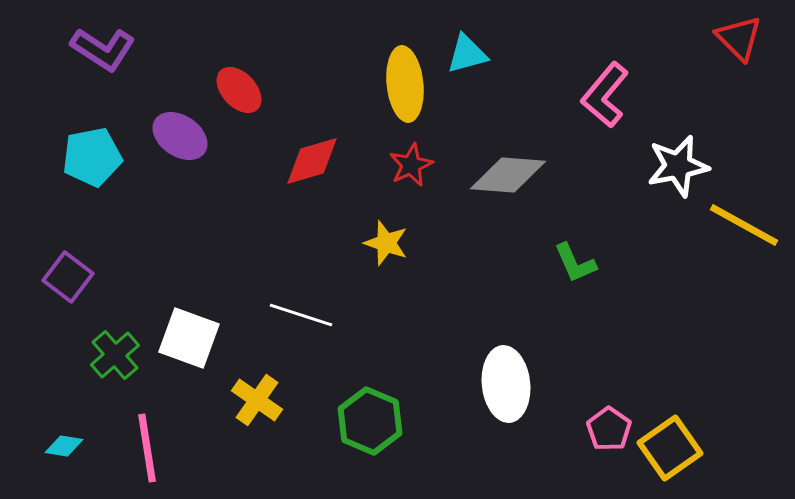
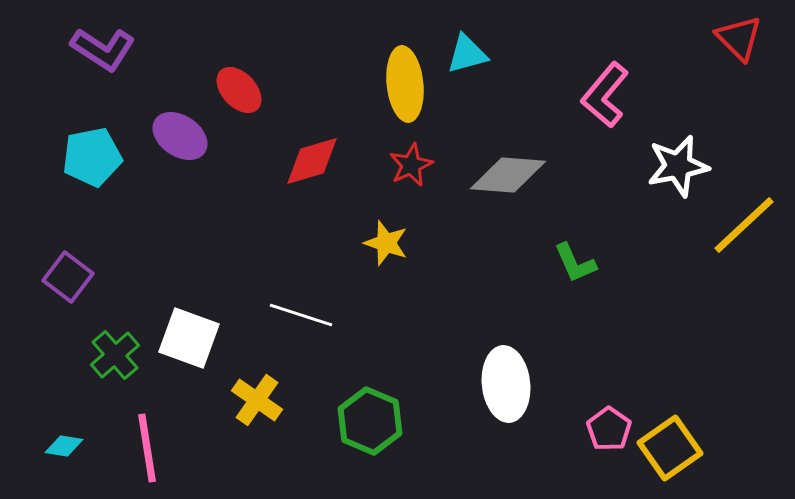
yellow line: rotated 72 degrees counterclockwise
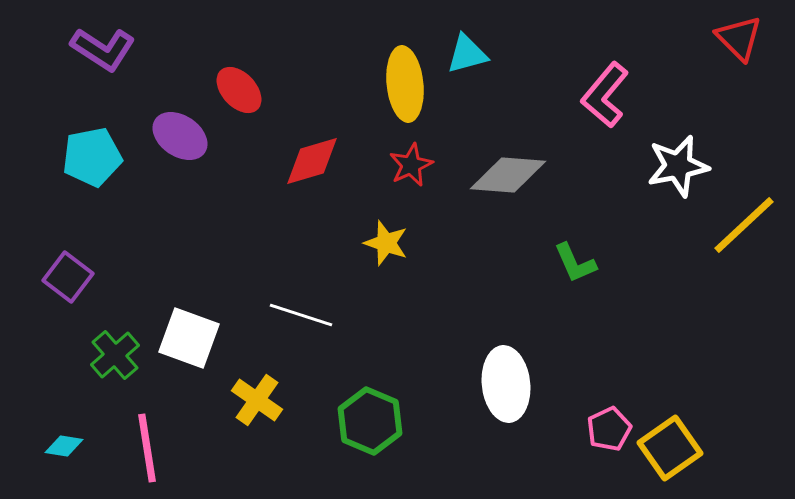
pink pentagon: rotated 12 degrees clockwise
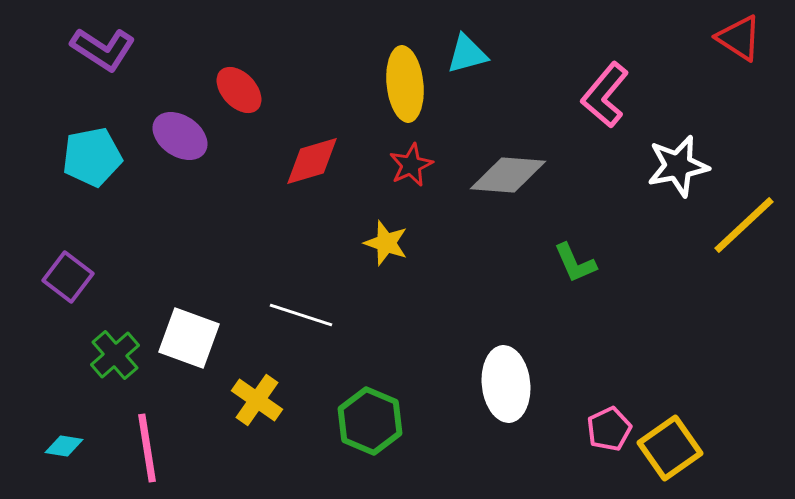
red triangle: rotated 12 degrees counterclockwise
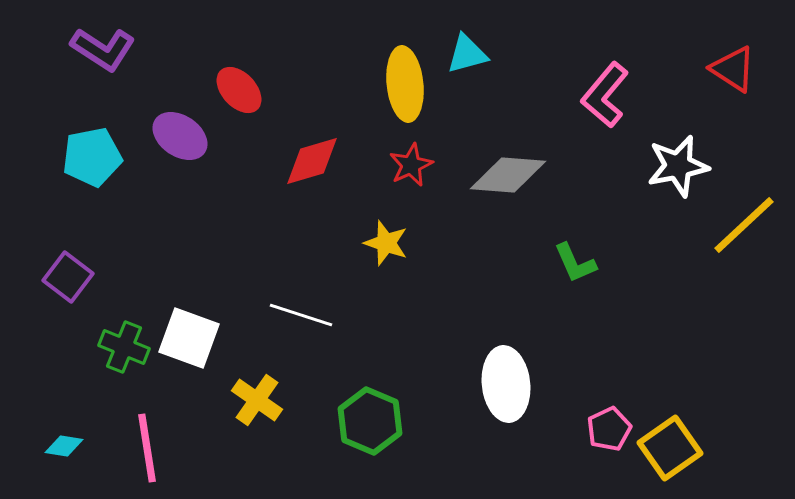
red triangle: moved 6 px left, 31 px down
green cross: moved 9 px right, 8 px up; rotated 27 degrees counterclockwise
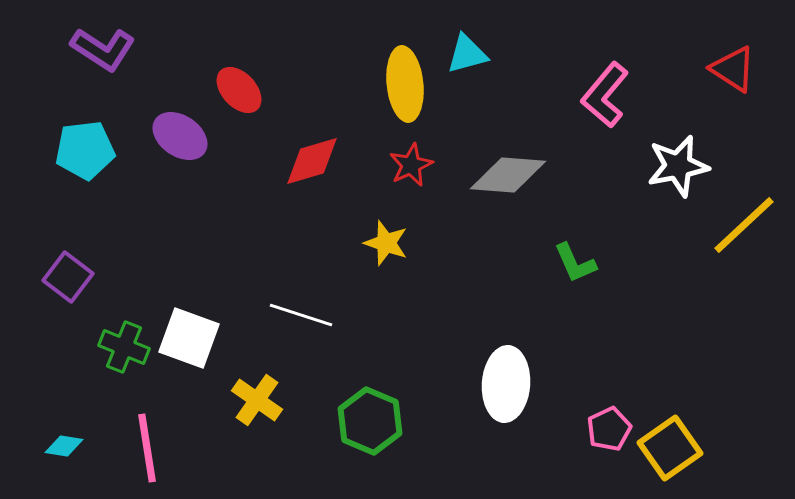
cyan pentagon: moved 7 px left, 7 px up; rotated 4 degrees clockwise
white ellipse: rotated 10 degrees clockwise
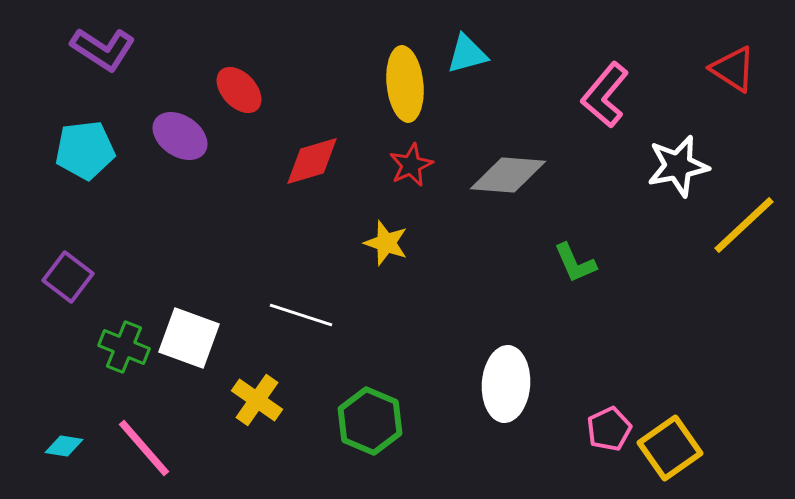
pink line: moved 3 px left; rotated 32 degrees counterclockwise
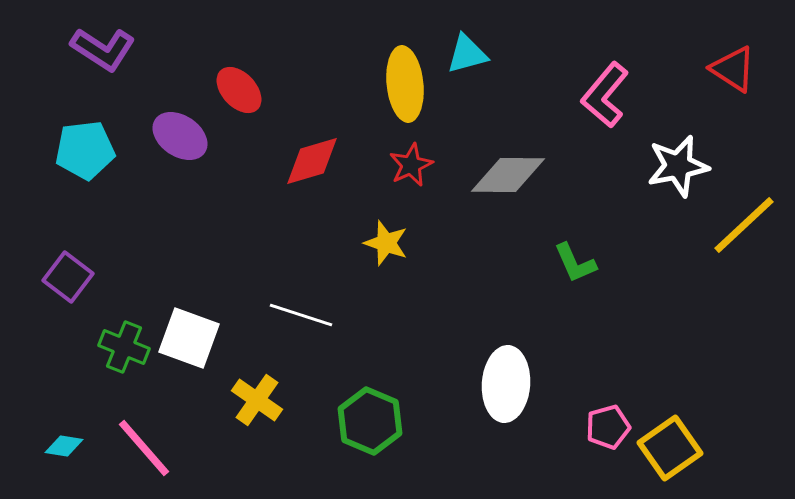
gray diamond: rotated 4 degrees counterclockwise
pink pentagon: moved 1 px left, 2 px up; rotated 9 degrees clockwise
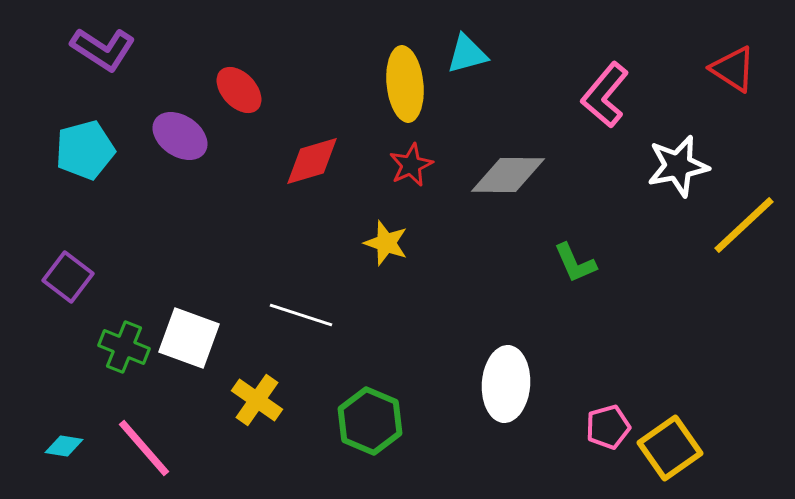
cyan pentagon: rotated 8 degrees counterclockwise
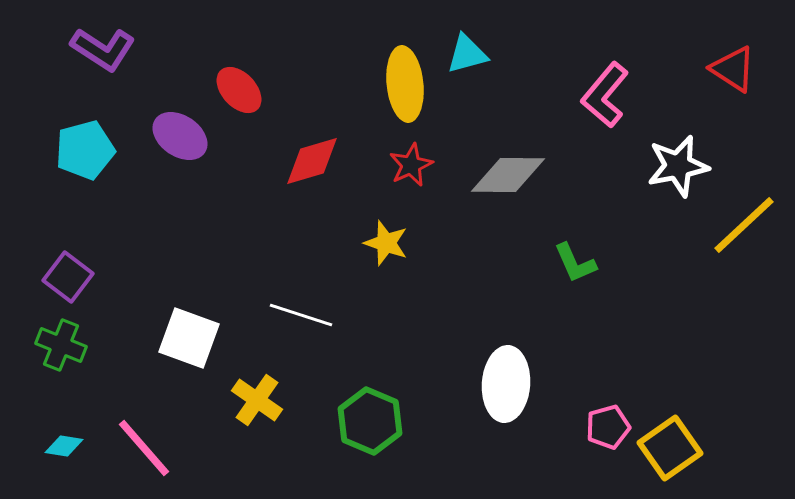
green cross: moved 63 px left, 2 px up
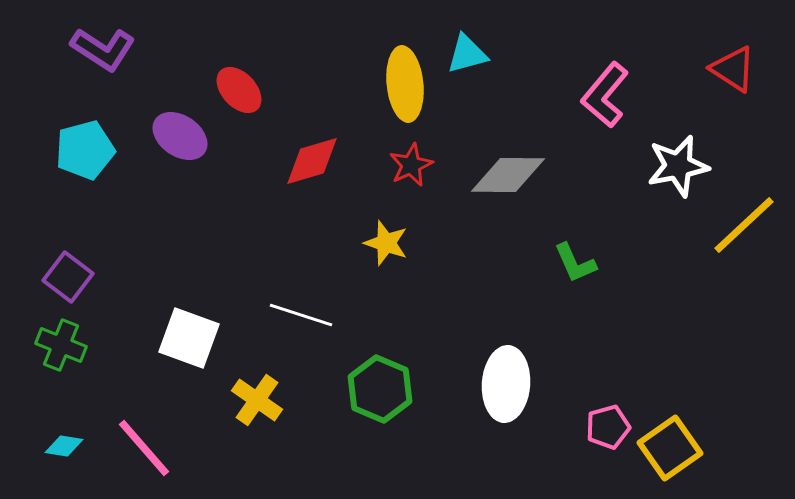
green hexagon: moved 10 px right, 32 px up
